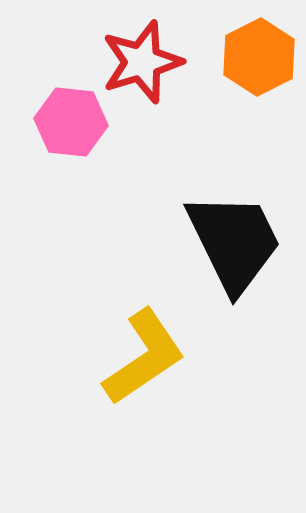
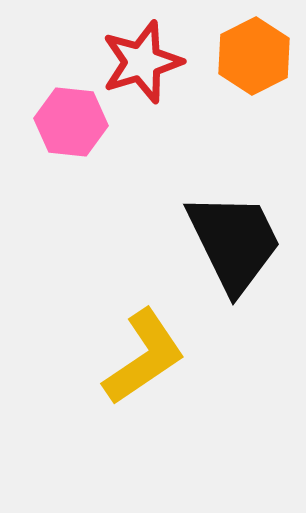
orange hexagon: moved 5 px left, 1 px up
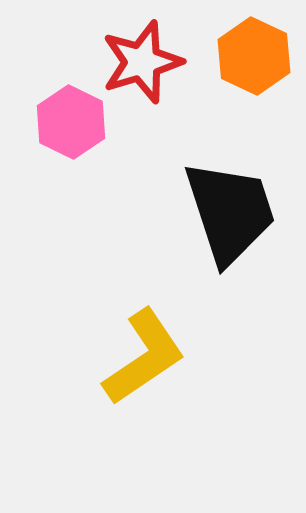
orange hexagon: rotated 8 degrees counterclockwise
pink hexagon: rotated 20 degrees clockwise
black trapezoid: moved 4 px left, 30 px up; rotated 8 degrees clockwise
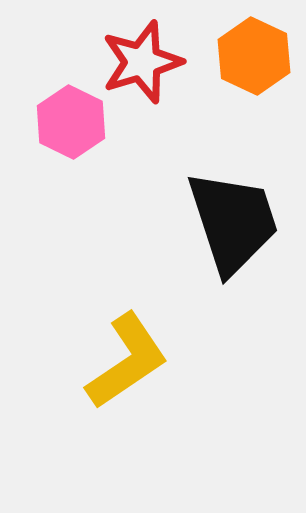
black trapezoid: moved 3 px right, 10 px down
yellow L-shape: moved 17 px left, 4 px down
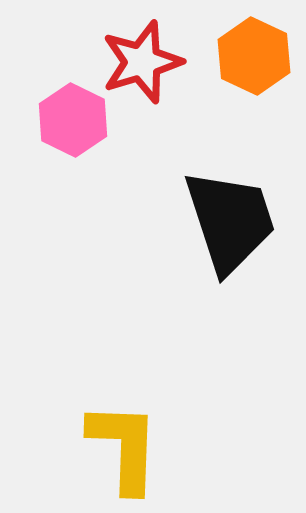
pink hexagon: moved 2 px right, 2 px up
black trapezoid: moved 3 px left, 1 px up
yellow L-shape: moved 3 px left, 86 px down; rotated 54 degrees counterclockwise
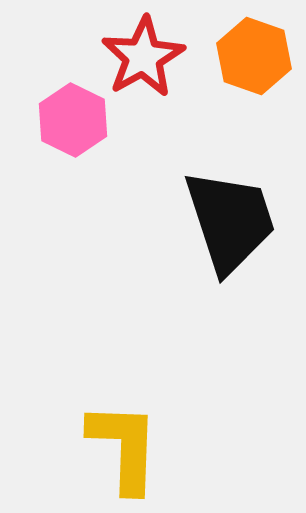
orange hexagon: rotated 6 degrees counterclockwise
red star: moved 1 px right, 5 px up; rotated 12 degrees counterclockwise
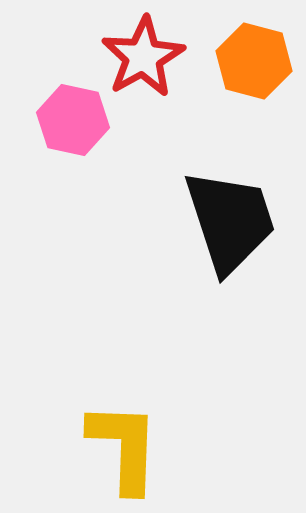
orange hexagon: moved 5 px down; rotated 4 degrees counterclockwise
pink hexagon: rotated 14 degrees counterclockwise
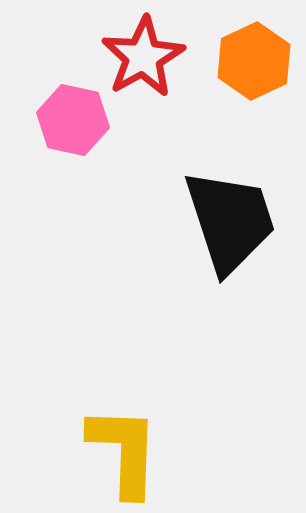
orange hexagon: rotated 20 degrees clockwise
yellow L-shape: moved 4 px down
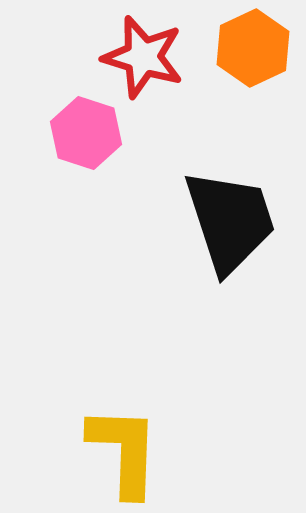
red star: rotated 26 degrees counterclockwise
orange hexagon: moved 1 px left, 13 px up
pink hexagon: moved 13 px right, 13 px down; rotated 6 degrees clockwise
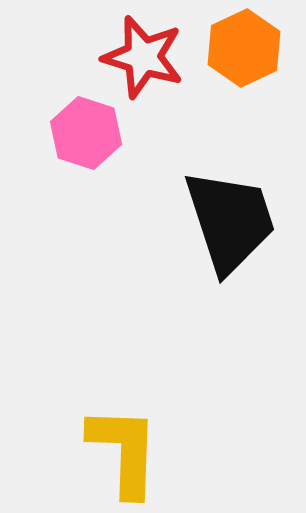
orange hexagon: moved 9 px left
